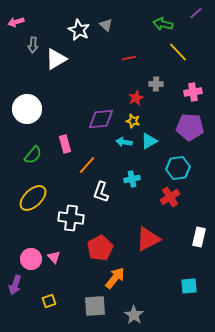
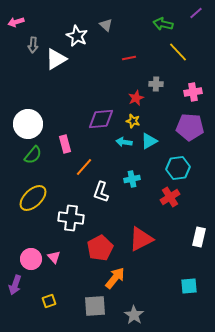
white star: moved 2 px left, 6 px down
white circle: moved 1 px right, 15 px down
orange line: moved 3 px left, 2 px down
red triangle: moved 7 px left
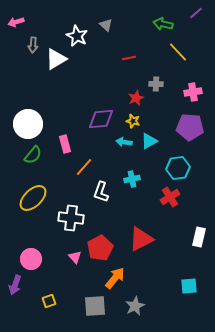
pink triangle: moved 21 px right
gray star: moved 1 px right, 9 px up; rotated 12 degrees clockwise
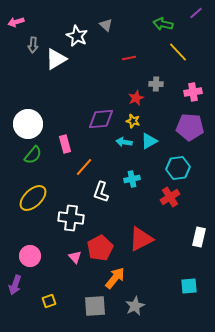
pink circle: moved 1 px left, 3 px up
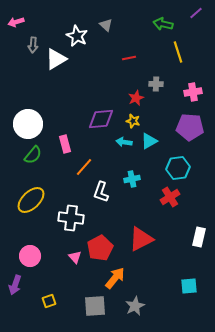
yellow line: rotated 25 degrees clockwise
yellow ellipse: moved 2 px left, 2 px down
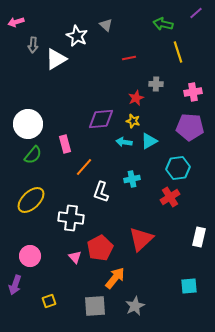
red triangle: rotated 16 degrees counterclockwise
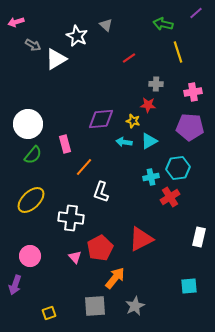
gray arrow: rotated 63 degrees counterclockwise
red line: rotated 24 degrees counterclockwise
red star: moved 12 px right, 7 px down; rotated 28 degrees clockwise
cyan cross: moved 19 px right, 2 px up
red triangle: rotated 16 degrees clockwise
yellow square: moved 12 px down
